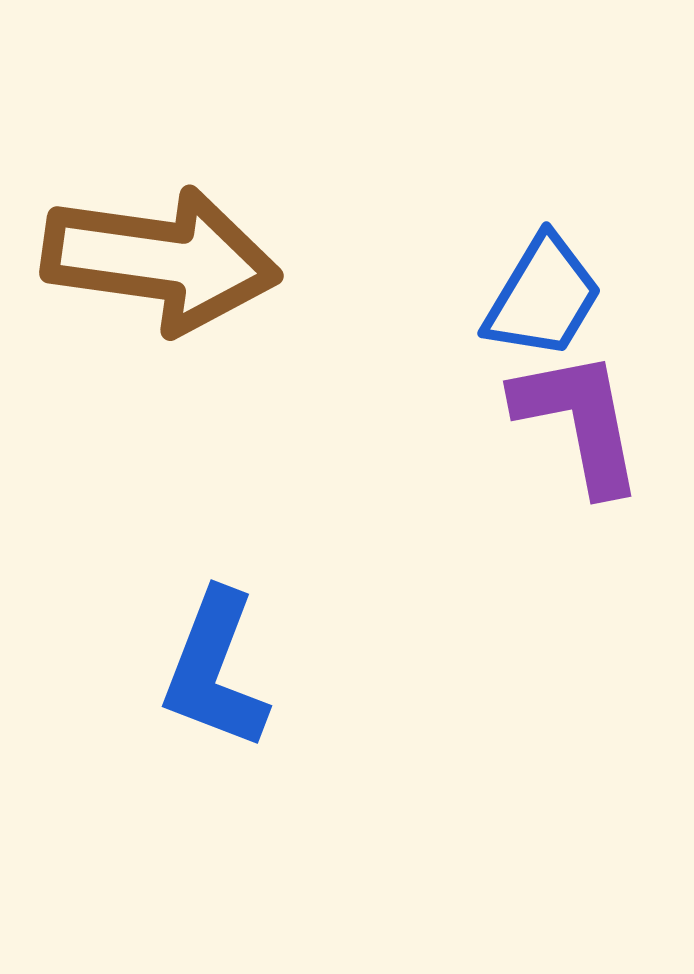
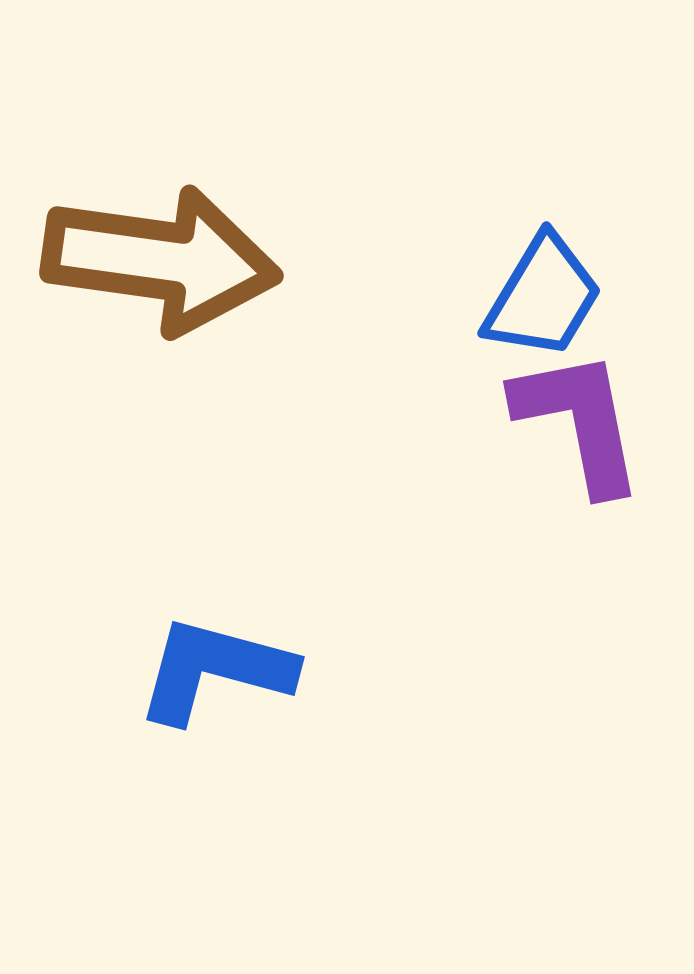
blue L-shape: rotated 84 degrees clockwise
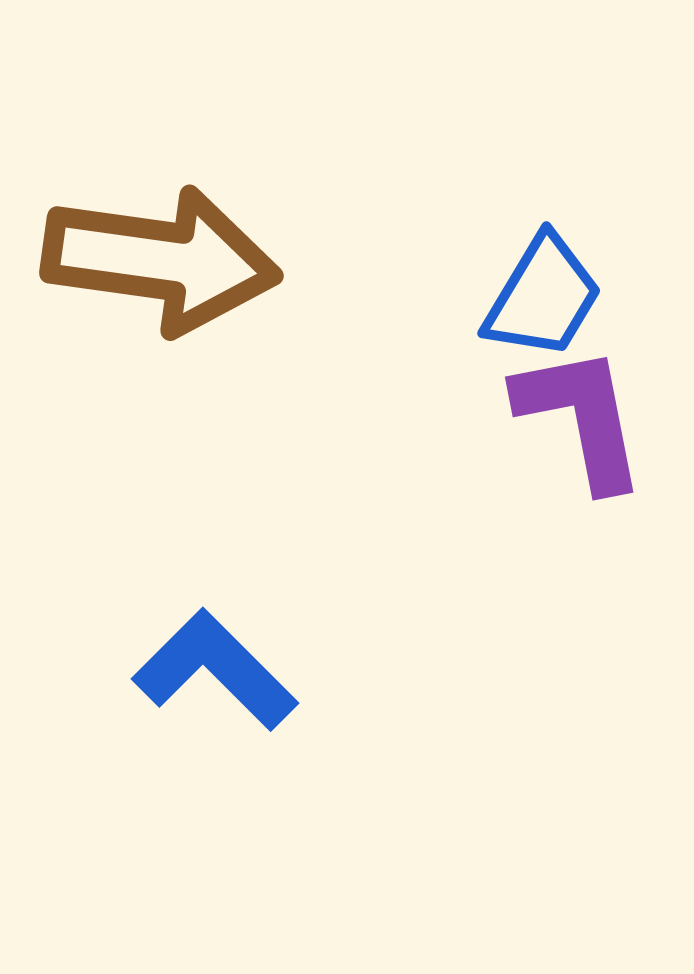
purple L-shape: moved 2 px right, 4 px up
blue L-shape: rotated 30 degrees clockwise
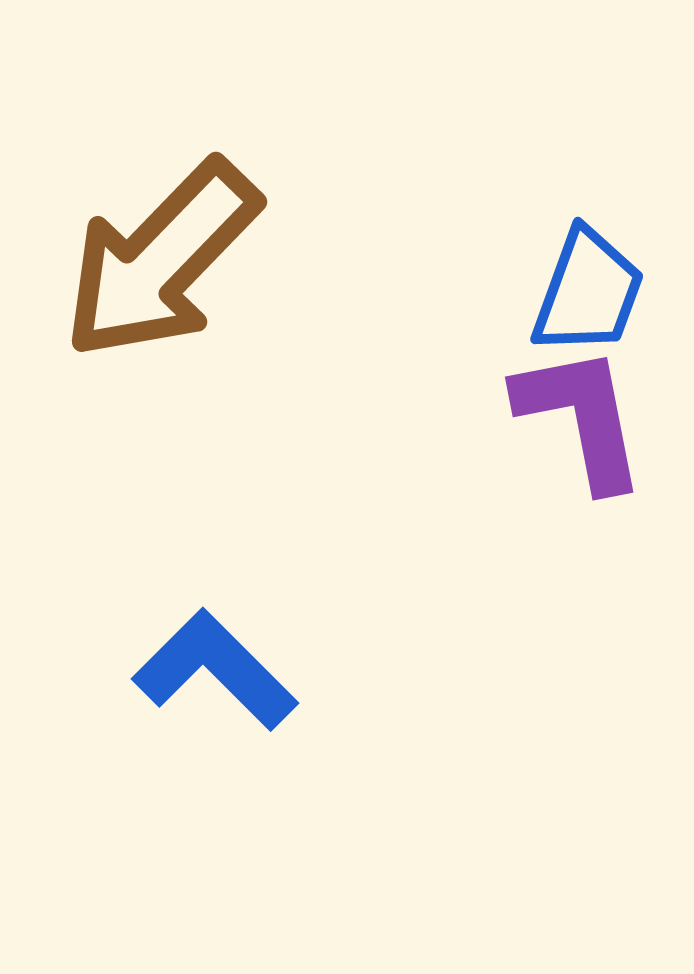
brown arrow: rotated 126 degrees clockwise
blue trapezoid: moved 45 px right, 5 px up; rotated 11 degrees counterclockwise
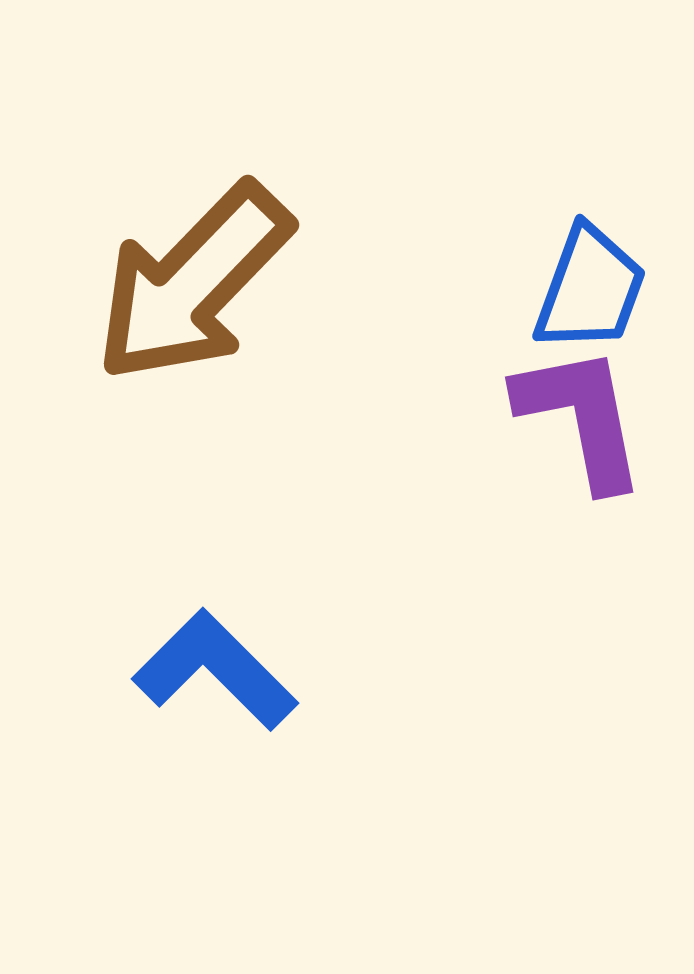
brown arrow: moved 32 px right, 23 px down
blue trapezoid: moved 2 px right, 3 px up
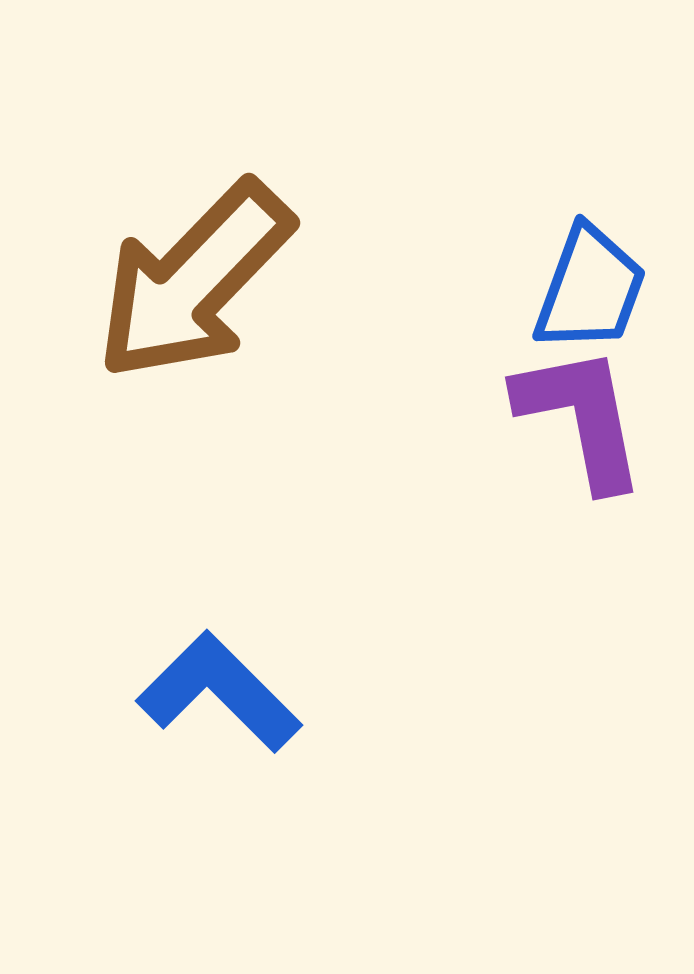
brown arrow: moved 1 px right, 2 px up
blue L-shape: moved 4 px right, 22 px down
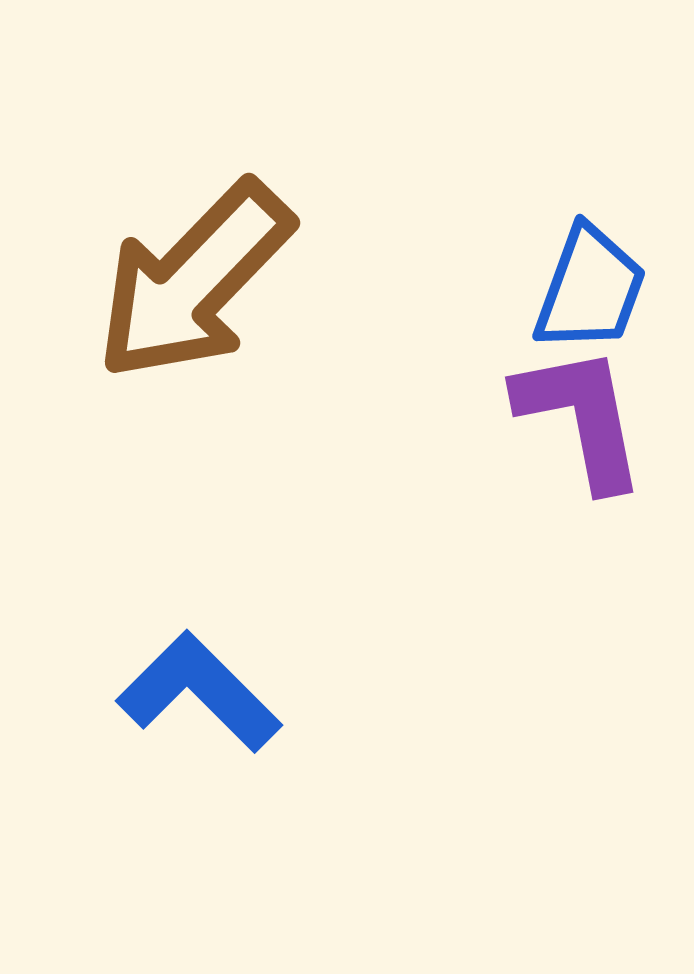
blue L-shape: moved 20 px left
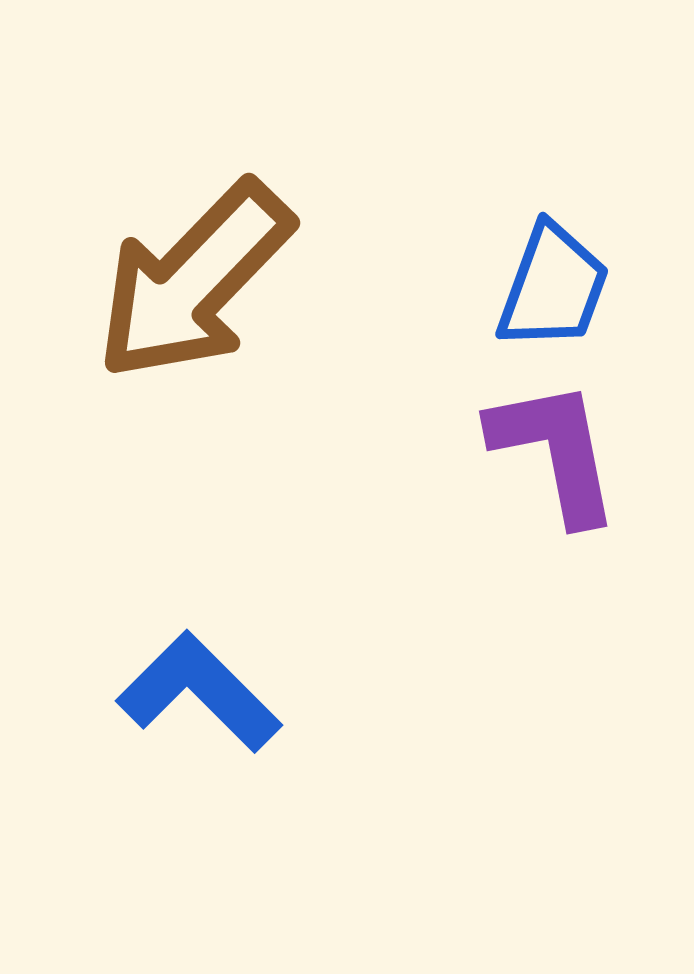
blue trapezoid: moved 37 px left, 2 px up
purple L-shape: moved 26 px left, 34 px down
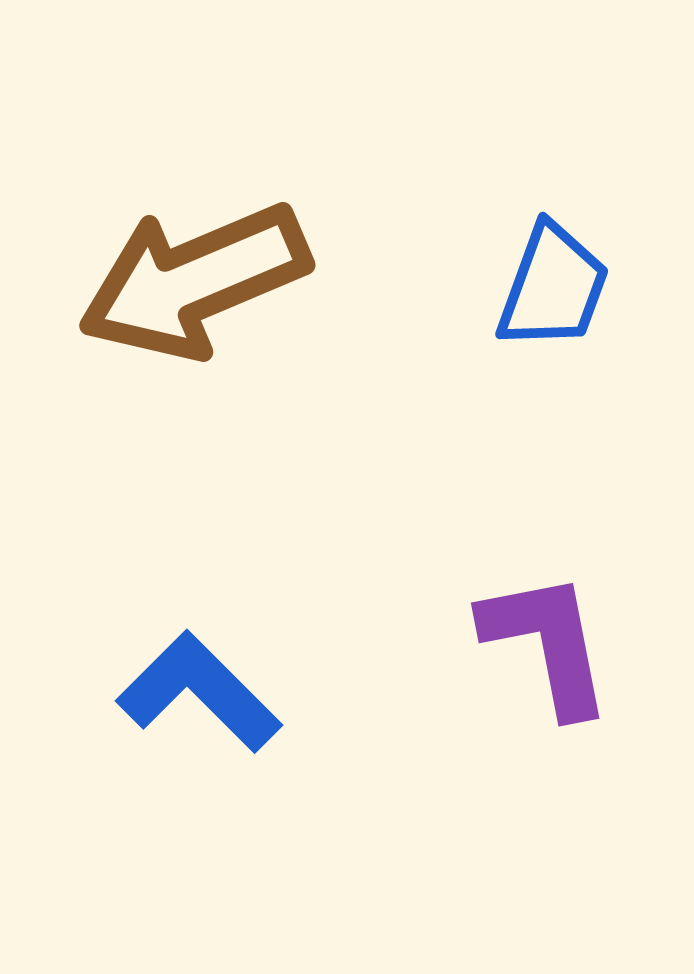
brown arrow: rotated 23 degrees clockwise
purple L-shape: moved 8 px left, 192 px down
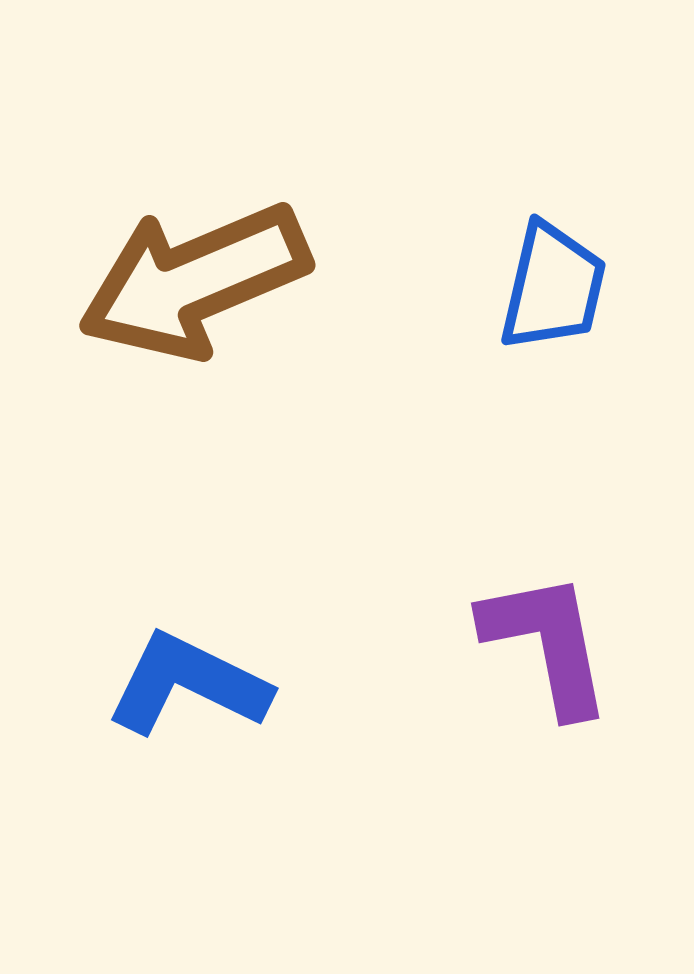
blue trapezoid: rotated 7 degrees counterclockwise
blue L-shape: moved 11 px left, 8 px up; rotated 19 degrees counterclockwise
